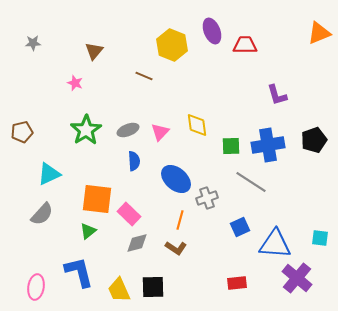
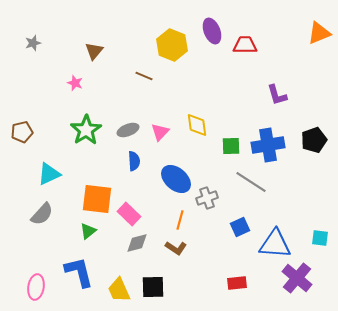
gray star: rotated 14 degrees counterclockwise
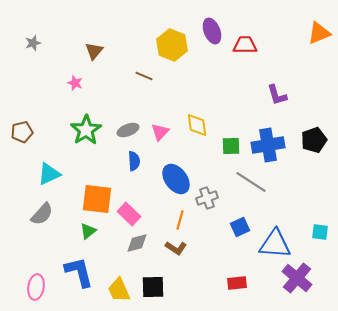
blue ellipse: rotated 12 degrees clockwise
cyan square: moved 6 px up
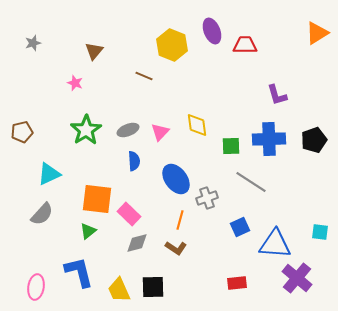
orange triangle: moved 2 px left; rotated 10 degrees counterclockwise
blue cross: moved 1 px right, 6 px up; rotated 8 degrees clockwise
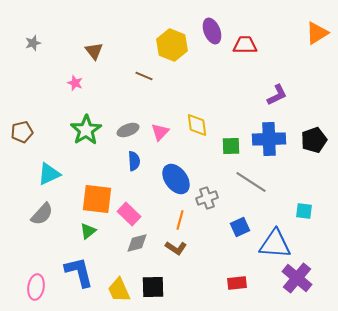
brown triangle: rotated 18 degrees counterclockwise
purple L-shape: rotated 100 degrees counterclockwise
cyan square: moved 16 px left, 21 px up
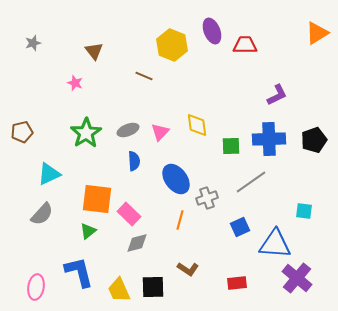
green star: moved 3 px down
gray line: rotated 68 degrees counterclockwise
brown L-shape: moved 12 px right, 21 px down
